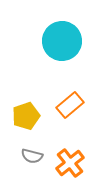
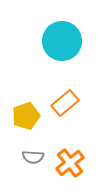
orange rectangle: moved 5 px left, 2 px up
gray semicircle: moved 1 px right, 1 px down; rotated 10 degrees counterclockwise
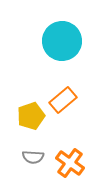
orange rectangle: moved 2 px left, 3 px up
yellow pentagon: moved 5 px right
orange cross: rotated 16 degrees counterclockwise
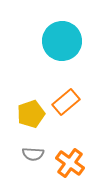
orange rectangle: moved 3 px right, 2 px down
yellow pentagon: moved 2 px up
gray semicircle: moved 3 px up
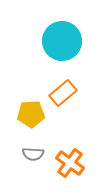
orange rectangle: moved 3 px left, 9 px up
yellow pentagon: rotated 16 degrees clockwise
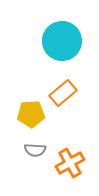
gray semicircle: moved 2 px right, 4 px up
orange cross: rotated 24 degrees clockwise
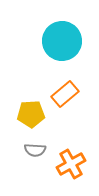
orange rectangle: moved 2 px right, 1 px down
orange cross: moved 1 px right, 1 px down
